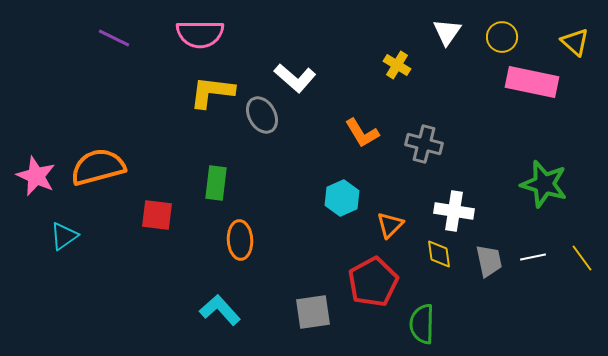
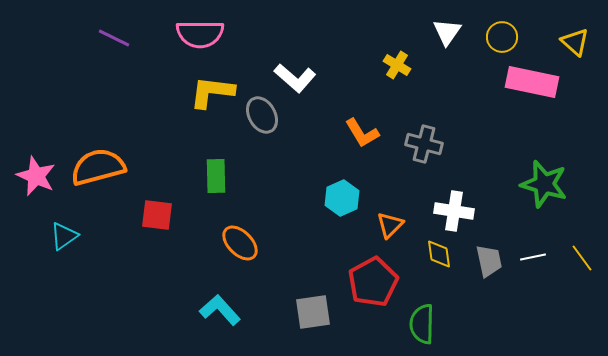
green rectangle: moved 7 px up; rotated 8 degrees counterclockwise
orange ellipse: moved 3 px down; rotated 42 degrees counterclockwise
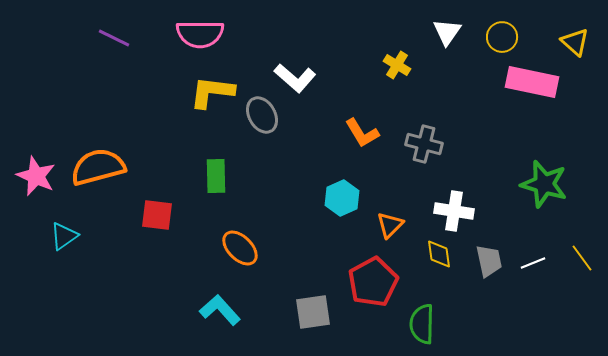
orange ellipse: moved 5 px down
white line: moved 6 px down; rotated 10 degrees counterclockwise
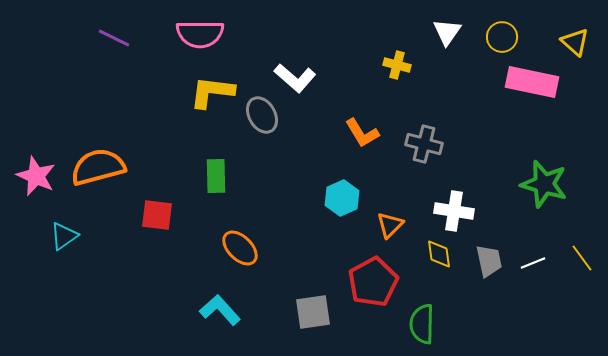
yellow cross: rotated 16 degrees counterclockwise
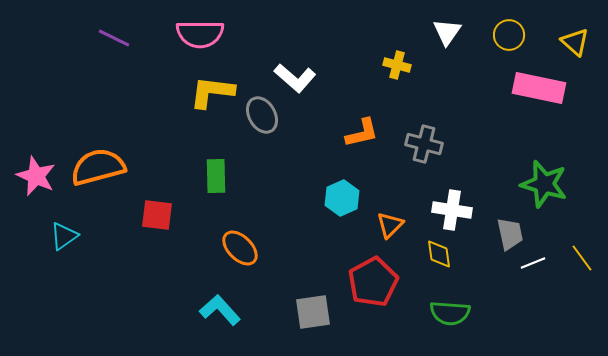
yellow circle: moved 7 px right, 2 px up
pink rectangle: moved 7 px right, 6 px down
orange L-shape: rotated 72 degrees counterclockwise
white cross: moved 2 px left, 1 px up
gray trapezoid: moved 21 px right, 27 px up
green semicircle: moved 28 px right, 11 px up; rotated 87 degrees counterclockwise
